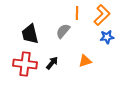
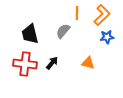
orange triangle: moved 3 px right, 2 px down; rotated 32 degrees clockwise
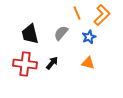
orange line: rotated 24 degrees counterclockwise
gray semicircle: moved 2 px left, 2 px down
blue star: moved 18 px left; rotated 16 degrees counterclockwise
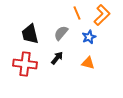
black arrow: moved 5 px right, 5 px up
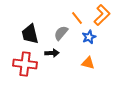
orange line: moved 5 px down; rotated 16 degrees counterclockwise
black arrow: moved 5 px left, 5 px up; rotated 48 degrees clockwise
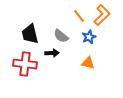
orange line: moved 2 px right, 2 px up
gray semicircle: moved 3 px down; rotated 91 degrees counterclockwise
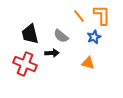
orange L-shape: rotated 45 degrees counterclockwise
blue star: moved 5 px right
red cross: rotated 15 degrees clockwise
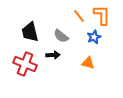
black trapezoid: moved 2 px up
black arrow: moved 1 px right, 2 px down
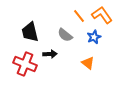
orange L-shape: rotated 35 degrees counterclockwise
gray semicircle: moved 4 px right, 1 px up
black arrow: moved 3 px left, 1 px up
orange triangle: rotated 24 degrees clockwise
